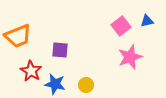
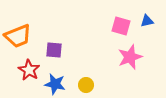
pink square: rotated 36 degrees counterclockwise
purple square: moved 6 px left
red star: moved 2 px left, 1 px up
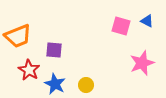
blue triangle: rotated 40 degrees clockwise
pink star: moved 12 px right, 6 px down
blue star: rotated 15 degrees clockwise
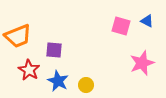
blue star: moved 3 px right, 3 px up
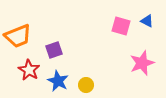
purple square: rotated 24 degrees counterclockwise
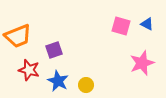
blue triangle: moved 3 px down
red star: rotated 15 degrees counterclockwise
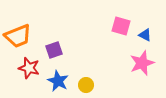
blue triangle: moved 2 px left, 11 px down
red star: moved 2 px up
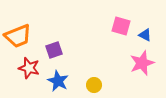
yellow circle: moved 8 px right
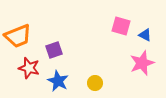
yellow circle: moved 1 px right, 2 px up
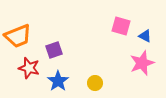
blue triangle: moved 1 px down
blue star: rotated 10 degrees clockwise
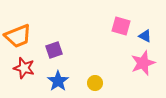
pink star: moved 1 px right
red star: moved 5 px left
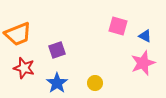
pink square: moved 3 px left
orange trapezoid: moved 2 px up
purple square: moved 3 px right
blue star: moved 1 px left, 2 px down
